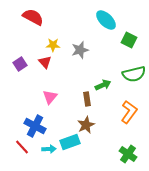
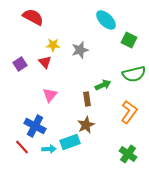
pink triangle: moved 2 px up
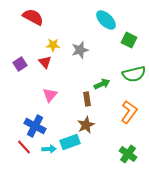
green arrow: moved 1 px left, 1 px up
red line: moved 2 px right
